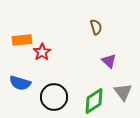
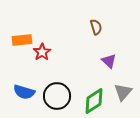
blue semicircle: moved 4 px right, 9 px down
gray triangle: rotated 18 degrees clockwise
black circle: moved 3 px right, 1 px up
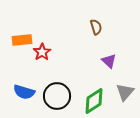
gray triangle: moved 2 px right
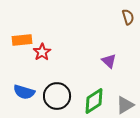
brown semicircle: moved 32 px right, 10 px up
gray triangle: moved 13 px down; rotated 18 degrees clockwise
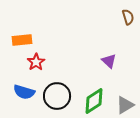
red star: moved 6 px left, 10 px down
